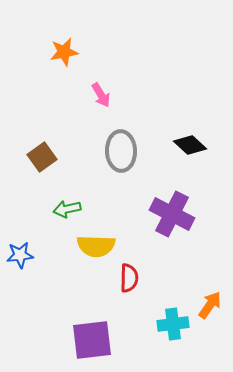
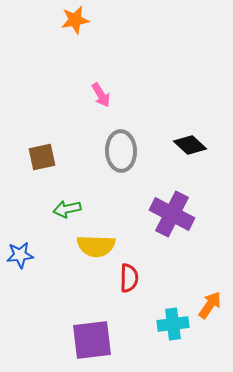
orange star: moved 11 px right, 32 px up
brown square: rotated 24 degrees clockwise
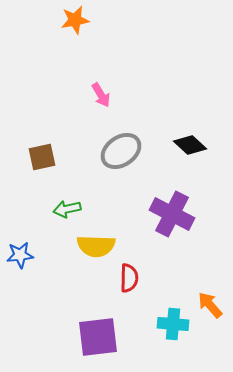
gray ellipse: rotated 57 degrees clockwise
orange arrow: rotated 76 degrees counterclockwise
cyan cross: rotated 12 degrees clockwise
purple square: moved 6 px right, 3 px up
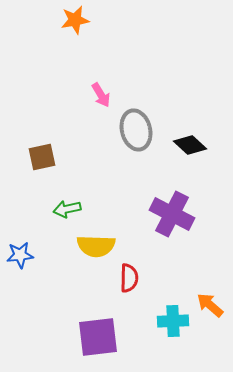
gray ellipse: moved 15 px right, 21 px up; rotated 69 degrees counterclockwise
orange arrow: rotated 8 degrees counterclockwise
cyan cross: moved 3 px up; rotated 8 degrees counterclockwise
